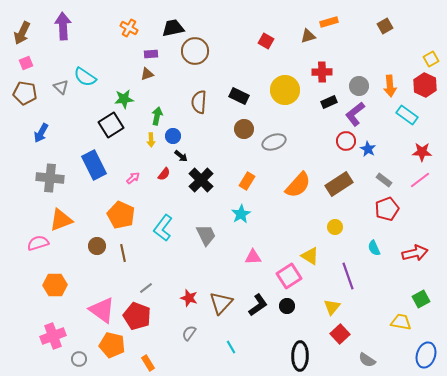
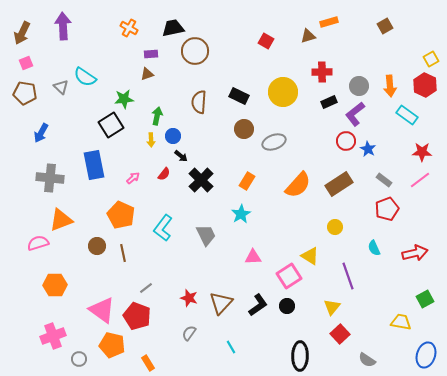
yellow circle at (285, 90): moved 2 px left, 2 px down
blue rectangle at (94, 165): rotated 16 degrees clockwise
green square at (421, 299): moved 4 px right
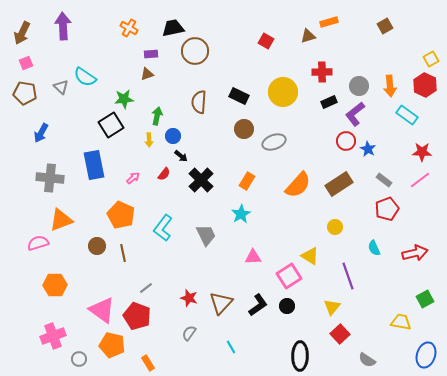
yellow arrow at (151, 140): moved 2 px left
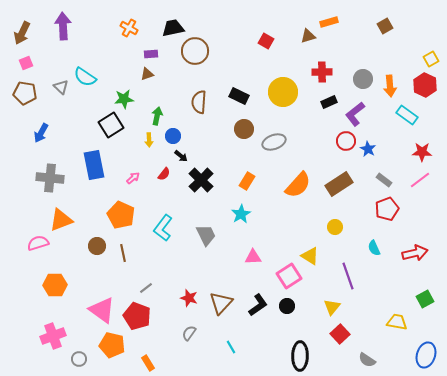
gray circle at (359, 86): moved 4 px right, 7 px up
yellow trapezoid at (401, 322): moved 4 px left
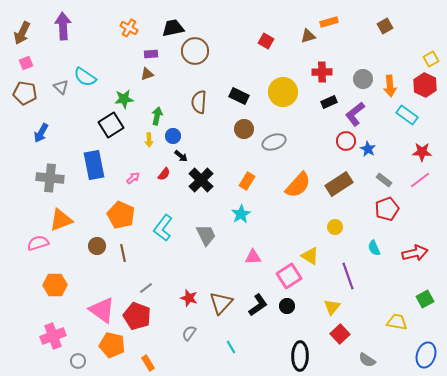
gray circle at (79, 359): moved 1 px left, 2 px down
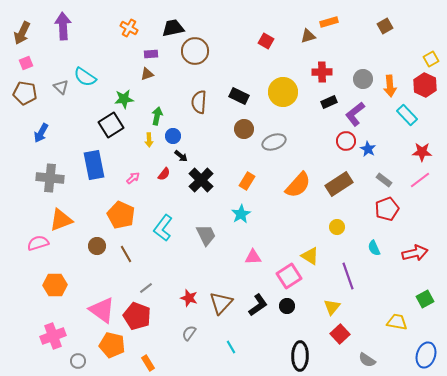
cyan rectangle at (407, 115): rotated 10 degrees clockwise
yellow circle at (335, 227): moved 2 px right
brown line at (123, 253): moved 3 px right, 1 px down; rotated 18 degrees counterclockwise
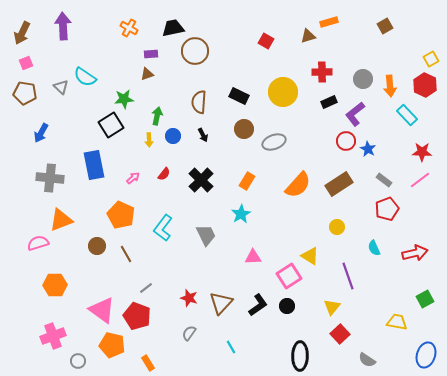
black arrow at (181, 156): moved 22 px right, 21 px up; rotated 24 degrees clockwise
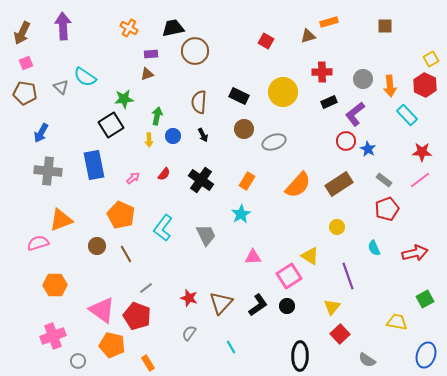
brown square at (385, 26): rotated 28 degrees clockwise
gray cross at (50, 178): moved 2 px left, 7 px up
black cross at (201, 180): rotated 10 degrees counterclockwise
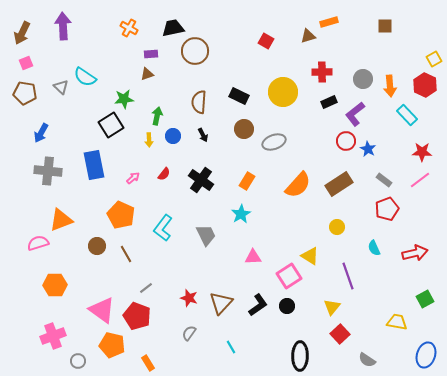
yellow square at (431, 59): moved 3 px right
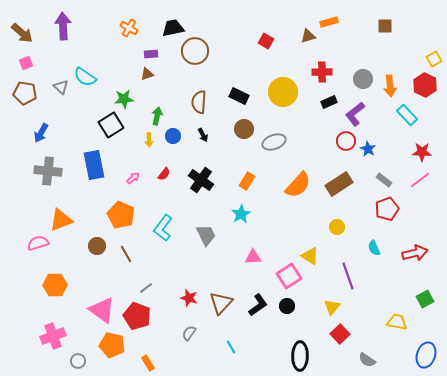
brown arrow at (22, 33): rotated 75 degrees counterclockwise
